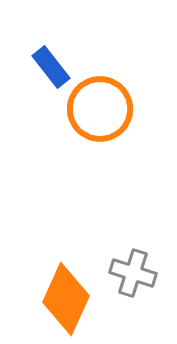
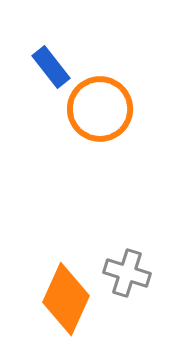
gray cross: moved 6 px left
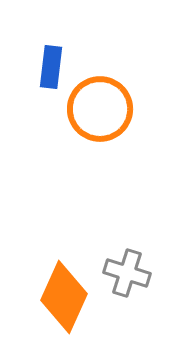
blue rectangle: rotated 45 degrees clockwise
orange diamond: moved 2 px left, 2 px up
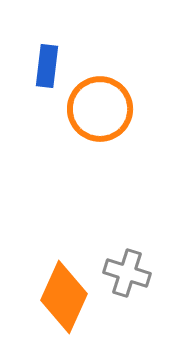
blue rectangle: moved 4 px left, 1 px up
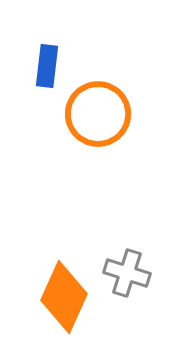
orange circle: moved 2 px left, 5 px down
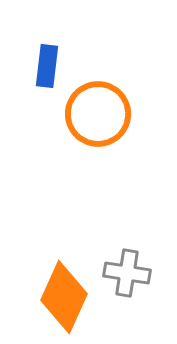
gray cross: rotated 9 degrees counterclockwise
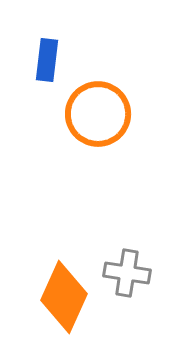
blue rectangle: moved 6 px up
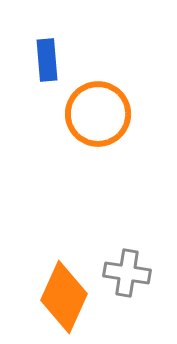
blue rectangle: rotated 12 degrees counterclockwise
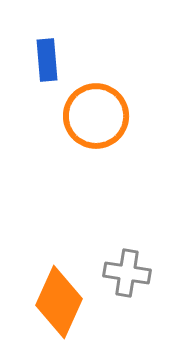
orange circle: moved 2 px left, 2 px down
orange diamond: moved 5 px left, 5 px down
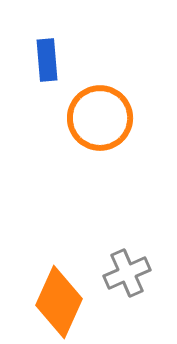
orange circle: moved 4 px right, 2 px down
gray cross: rotated 33 degrees counterclockwise
